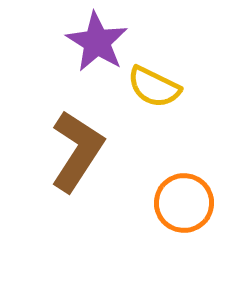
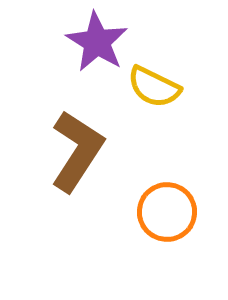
orange circle: moved 17 px left, 9 px down
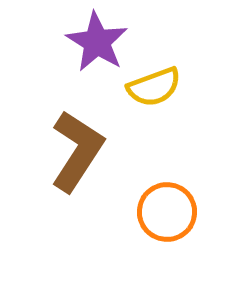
yellow semicircle: rotated 46 degrees counterclockwise
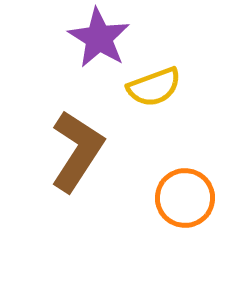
purple star: moved 2 px right, 4 px up
orange circle: moved 18 px right, 14 px up
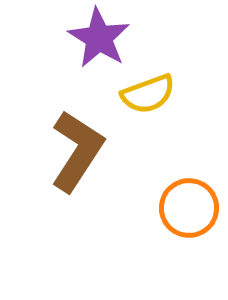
yellow semicircle: moved 6 px left, 7 px down
orange circle: moved 4 px right, 10 px down
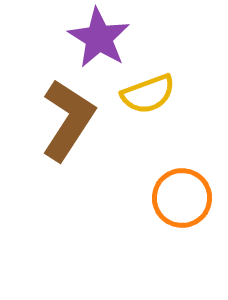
brown L-shape: moved 9 px left, 31 px up
orange circle: moved 7 px left, 10 px up
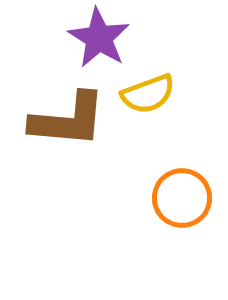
brown L-shape: rotated 62 degrees clockwise
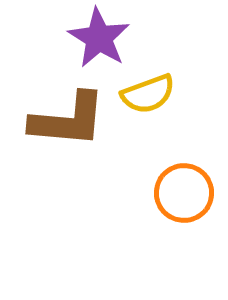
orange circle: moved 2 px right, 5 px up
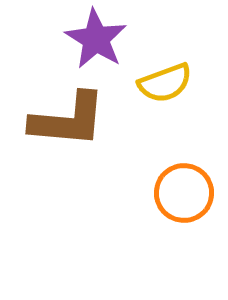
purple star: moved 3 px left, 1 px down
yellow semicircle: moved 17 px right, 11 px up
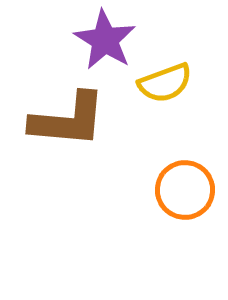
purple star: moved 9 px right, 1 px down
orange circle: moved 1 px right, 3 px up
